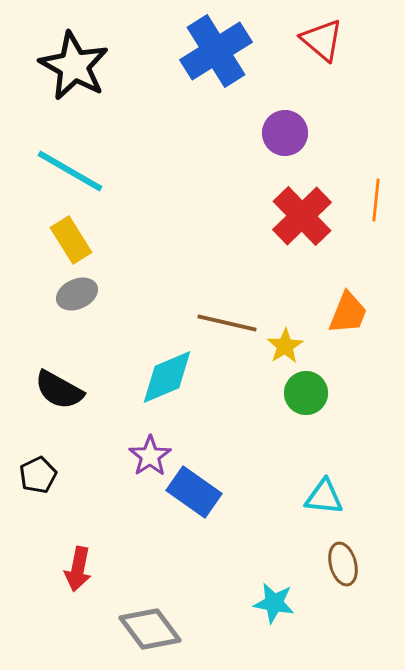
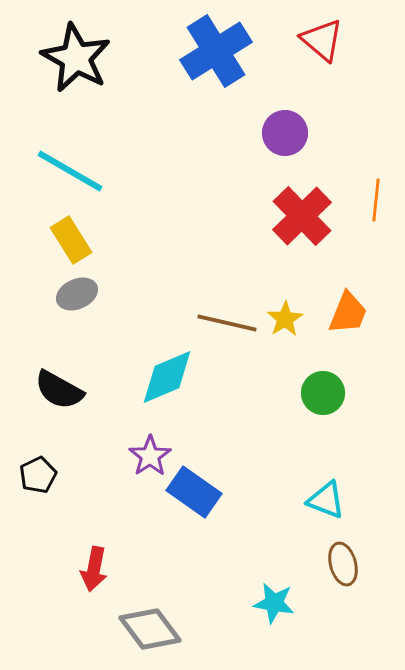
black star: moved 2 px right, 8 px up
yellow star: moved 27 px up
green circle: moved 17 px right
cyan triangle: moved 2 px right, 3 px down; rotated 15 degrees clockwise
red arrow: moved 16 px right
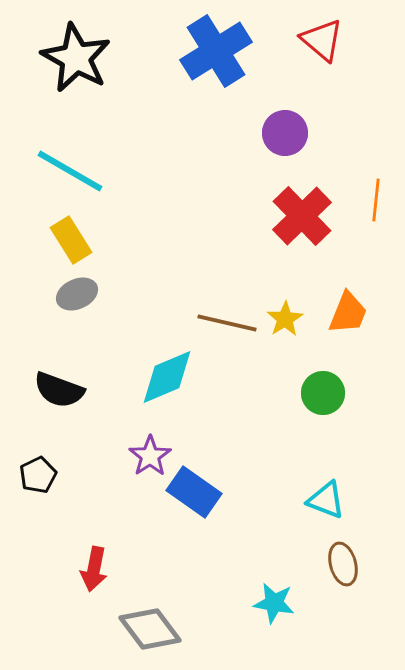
black semicircle: rotated 9 degrees counterclockwise
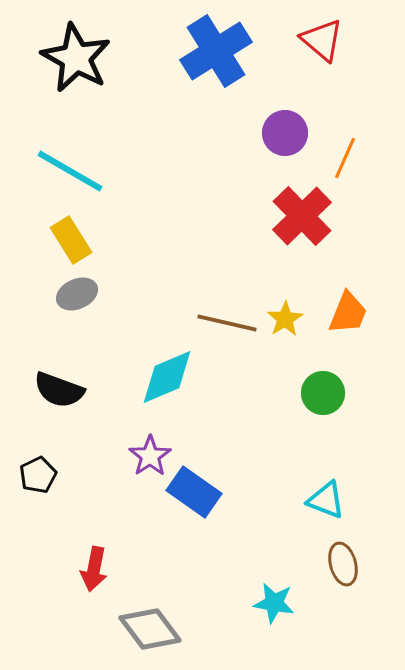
orange line: moved 31 px left, 42 px up; rotated 18 degrees clockwise
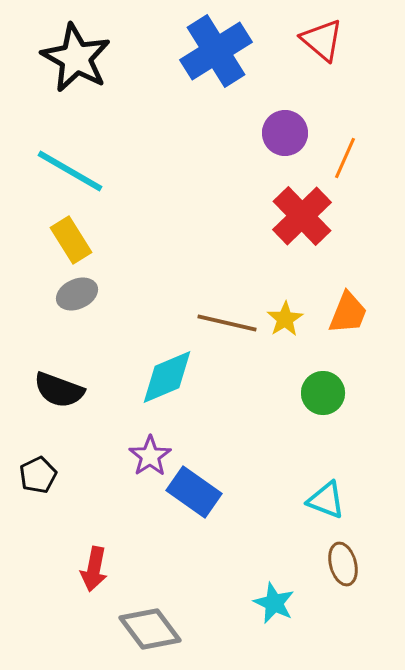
cyan star: rotated 15 degrees clockwise
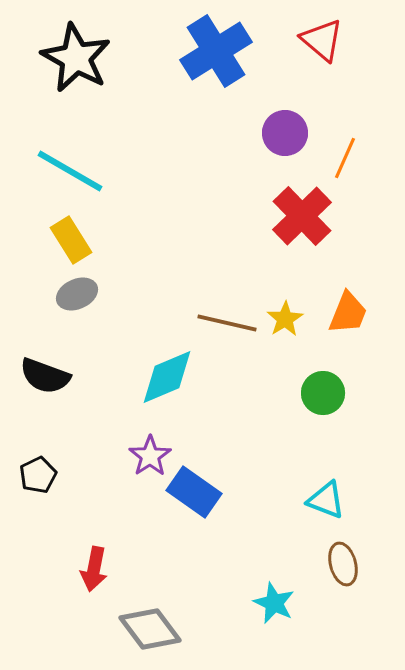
black semicircle: moved 14 px left, 14 px up
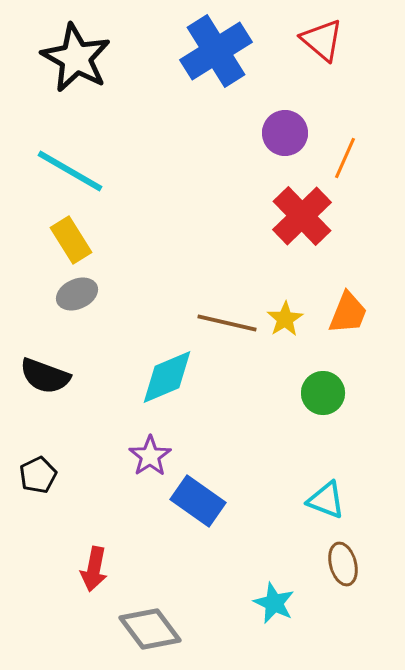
blue rectangle: moved 4 px right, 9 px down
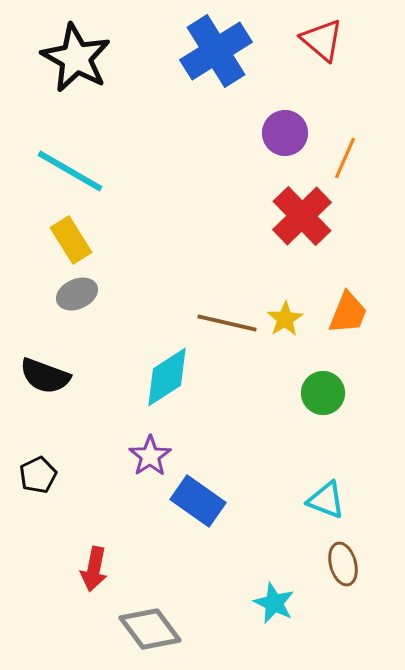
cyan diamond: rotated 10 degrees counterclockwise
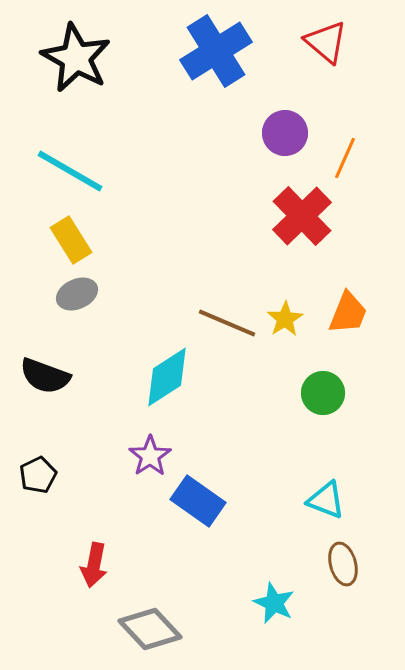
red triangle: moved 4 px right, 2 px down
brown line: rotated 10 degrees clockwise
red arrow: moved 4 px up
gray diamond: rotated 6 degrees counterclockwise
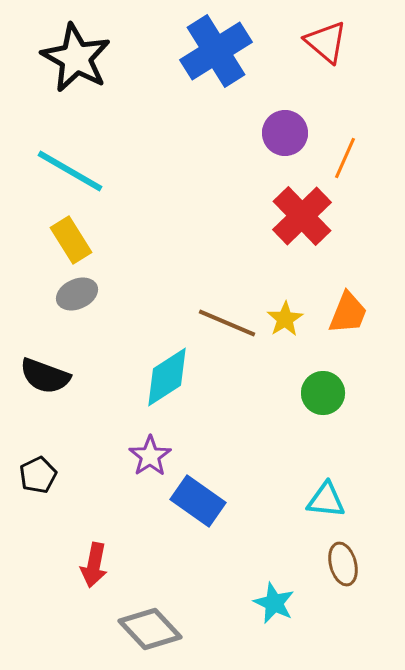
cyan triangle: rotated 15 degrees counterclockwise
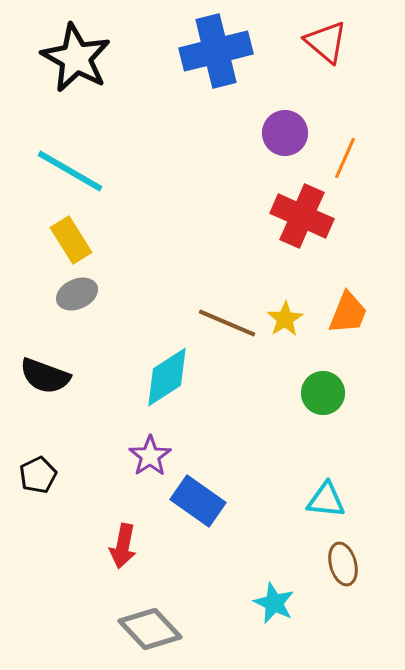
blue cross: rotated 18 degrees clockwise
red cross: rotated 22 degrees counterclockwise
red arrow: moved 29 px right, 19 px up
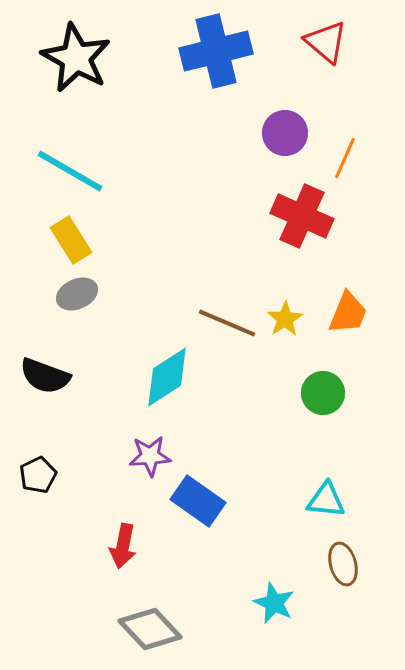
purple star: rotated 30 degrees clockwise
